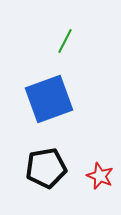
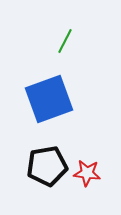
black pentagon: moved 1 px right, 2 px up
red star: moved 13 px left, 3 px up; rotated 16 degrees counterclockwise
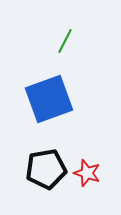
black pentagon: moved 1 px left, 3 px down
red star: rotated 12 degrees clockwise
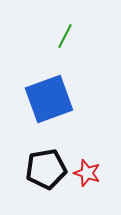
green line: moved 5 px up
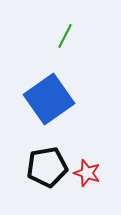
blue square: rotated 15 degrees counterclockwise
black pentagon: moved 1 px right, 2 px up
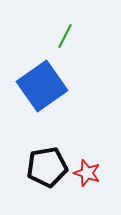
blue square: moved 7 px left, 13 px up
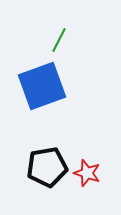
green line: moved 6 px left, 4 px down
blue square: rotated 15 degrees clockwise
